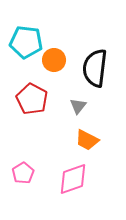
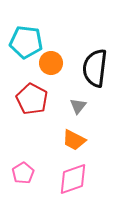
orange circle: moved 3 px left, 3 px down
orange trapezoid: moved 13 px left
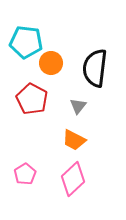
pink pentagon: moved 2 px right, 1 px down
pink diamond: rotated 24 degrees counterclockwise
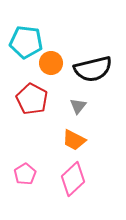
black semicircle: moved 2 px left, 1 px down; rotated 111 degrees counterclockwise
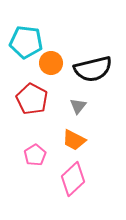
pink pentagon: moved 10 px right, 19 px up
